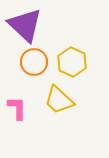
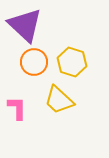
yellow hexagon: rotated 8 degrees counterclockwise
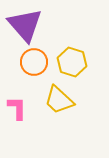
purple triangle: rotated 6 degrees clockwise
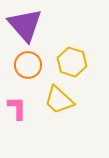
orange circle: moved 6 px left, 3 px down
